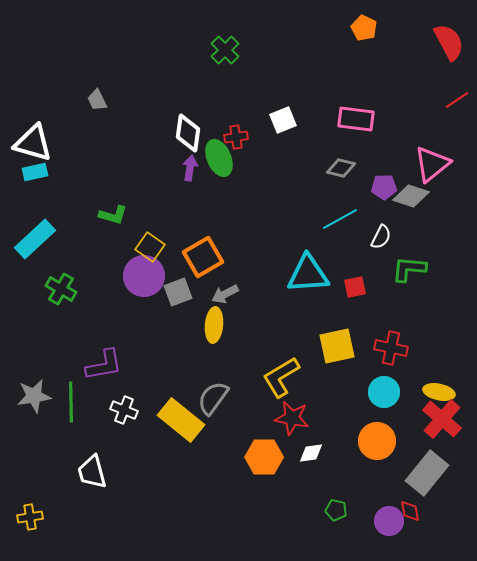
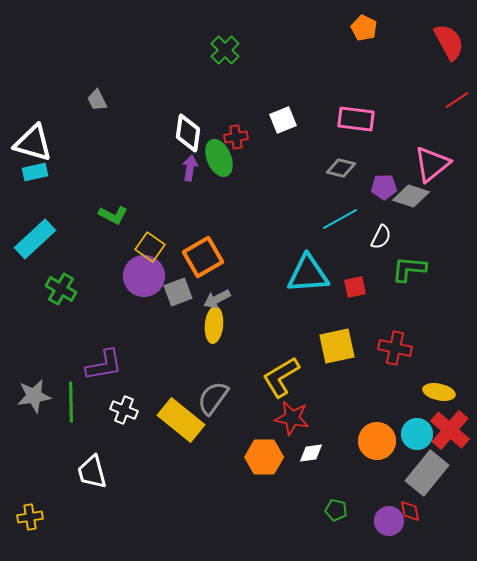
green L-shape at (113, 215): rotated 12 degrees clockwise
gray arrow at (225, 294): moved 8 px left, 5 px down
red cross at (391, 348): moved 4 px right
cyan circle at (384, 392): moved 33 px right, 42 px down
red cross at (442, 419): moved 8 px right, 11 px down
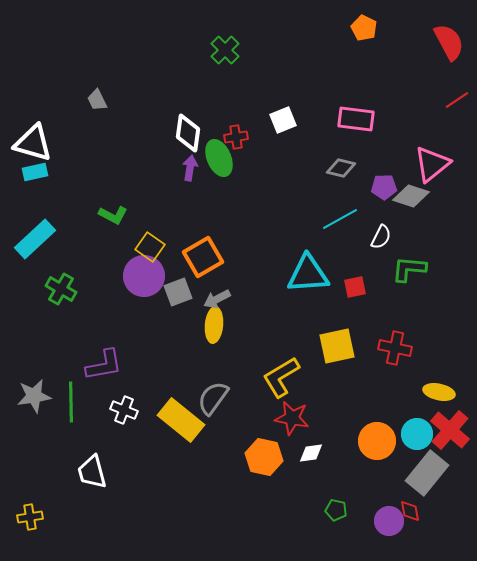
orange hexagon at (264, 457): rotated 12 degrees clockwise
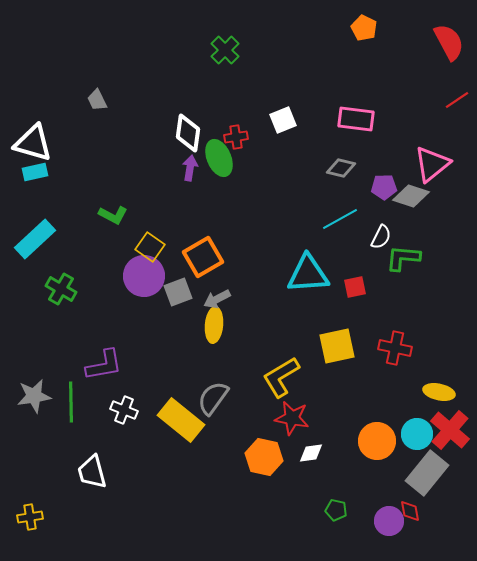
green L-shape at (409, 269): moved 6 px left, 11 px up
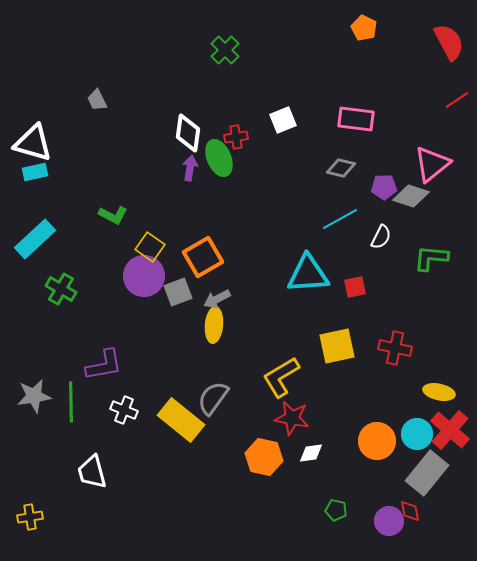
green L-shape at (403, 258): moved 28 px right
